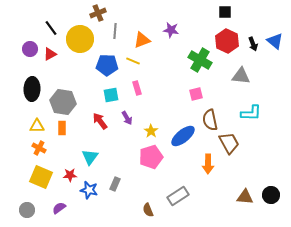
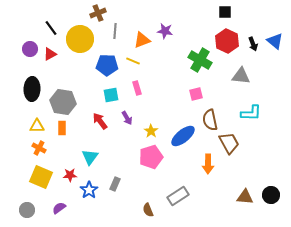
purple star at (171, 30): moved 6 px left, 1 px down
blue star at (89, 190): rotated 24 degrees clockwise
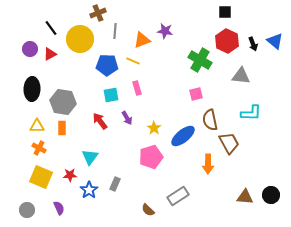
yellow star at (151, 131): moved 3 px right, 3 px up
purple semicircle at (59, 208): rotated 104 degrees clockwise
brown semicircle at (148, 210): rotated 24 degrees counterclockwise
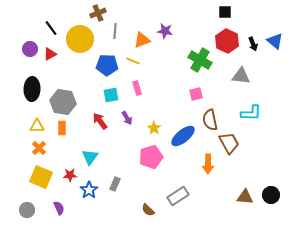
orange cross at (39, 148): rotated 16 degrees clockwise
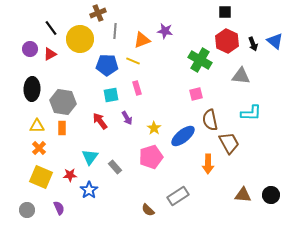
gray rectangle at (115, 184): moved 17 px up; rotated 64 degrees counterclockwise
brown triangle at (245, 197): moved 2 px left, 2 px up
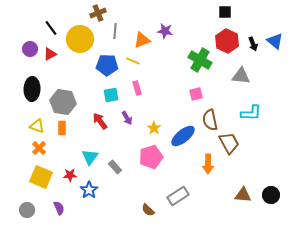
yellow triangle at (37, 126): rotated 21 degrees clockwise
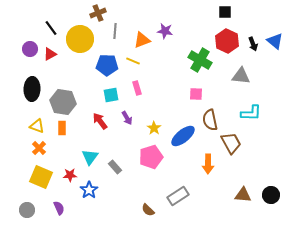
pink square at (196, 94): rotated 16 degrees clockwise
brown trapezoid at (229, 143): moved 2 px right
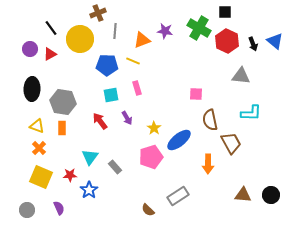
green cross at (200, 60): moved 1 px left, 32 px up
blue ellipse at (183, 136): moved 4 px left, 4 px down
